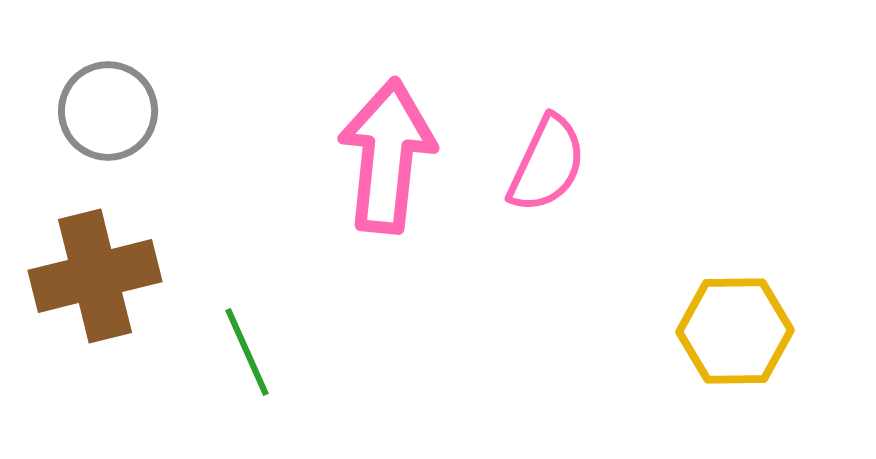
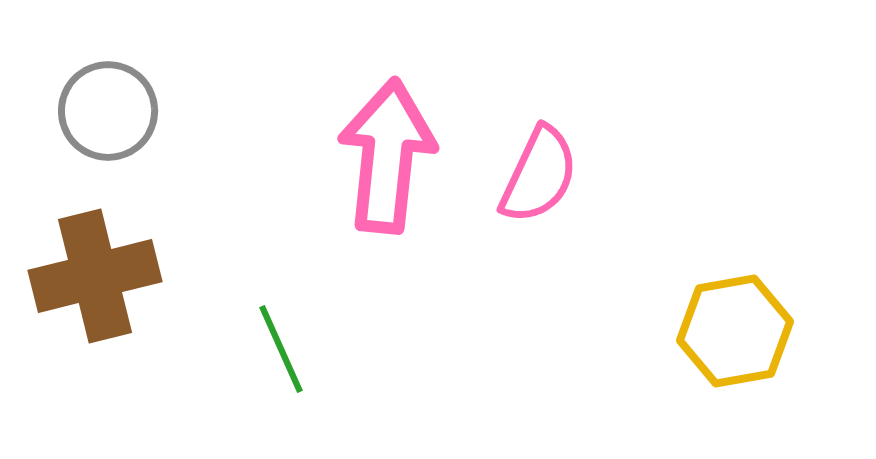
pink semicircle: moved 8 px left, 11 px down
yellow hexagon: rotated 9 degrees counterclockwise
green line: moved 34 px right, 3 px up
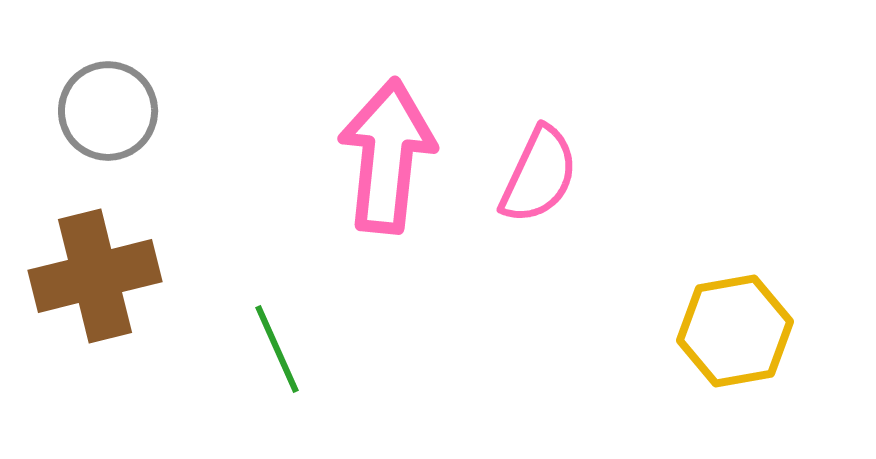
green line: moved 4 px left
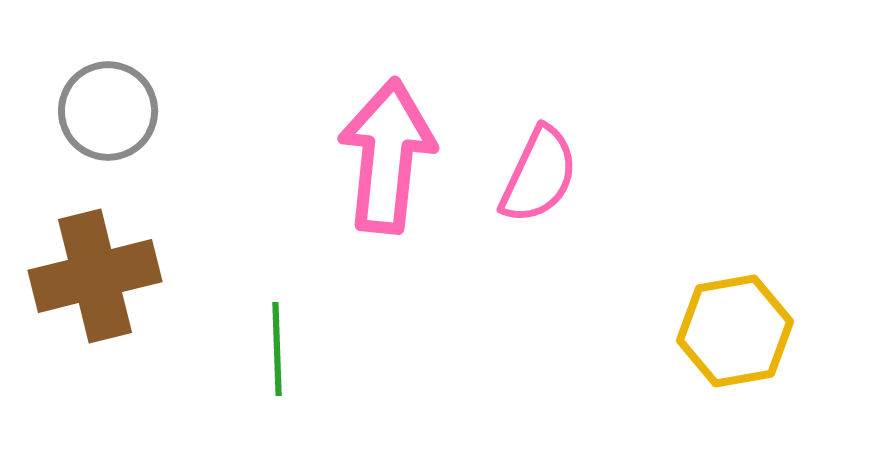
green line: rotated 22 degrees clockwise
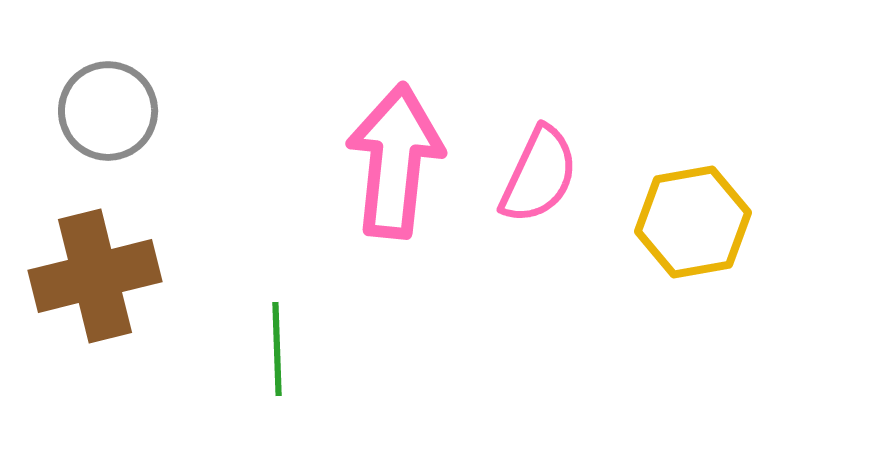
pink arrow: moved 8 px right, 5 px down
yellow hexagon: moved 42 px left, 109 px up
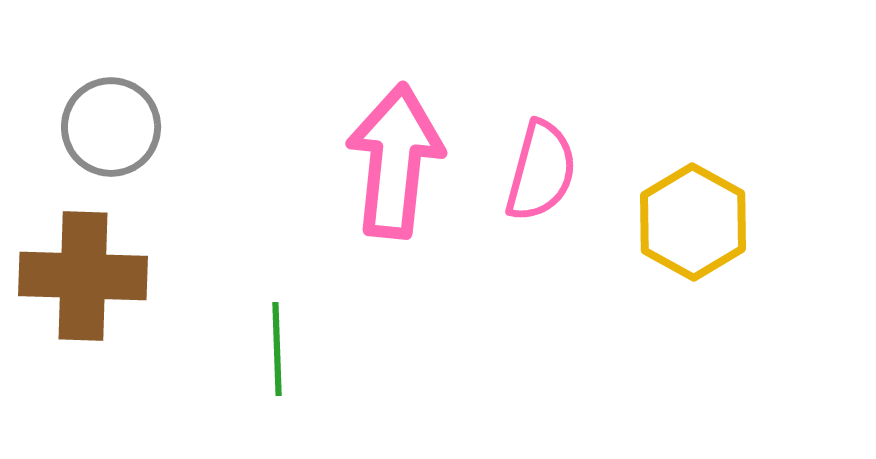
gray circle: moved 3 px right, 16 px down
pink semicircle: moved 2 px right, 4 px up; rotated 10 degrees counterclockwise
yellow hexagon: rotated 21 degrees counterclockwise
brown cross: moved 12 px left; rotated 16 degrees clockwise
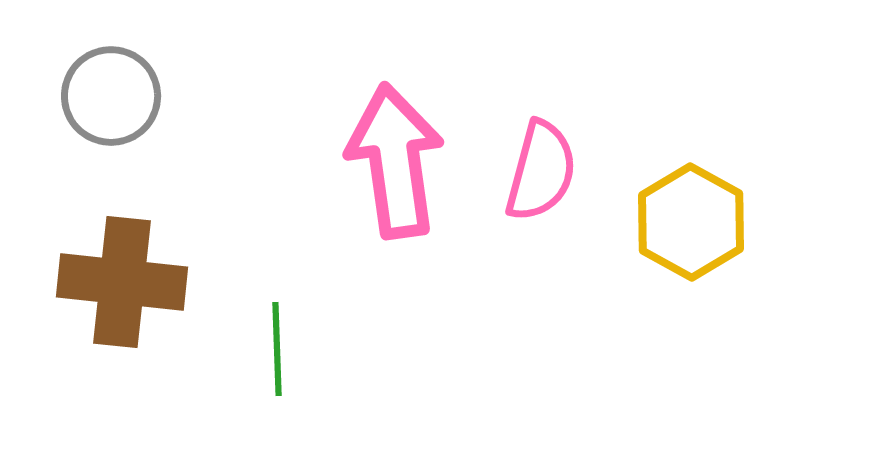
gray circle: moved 31 px up
pink arrow: rotated 14 degrees counterclockwise
yellow hexagon: moved 2 px left
brown cross: moved 39 px right, 6 px down; rotated 4 degrees clockwise
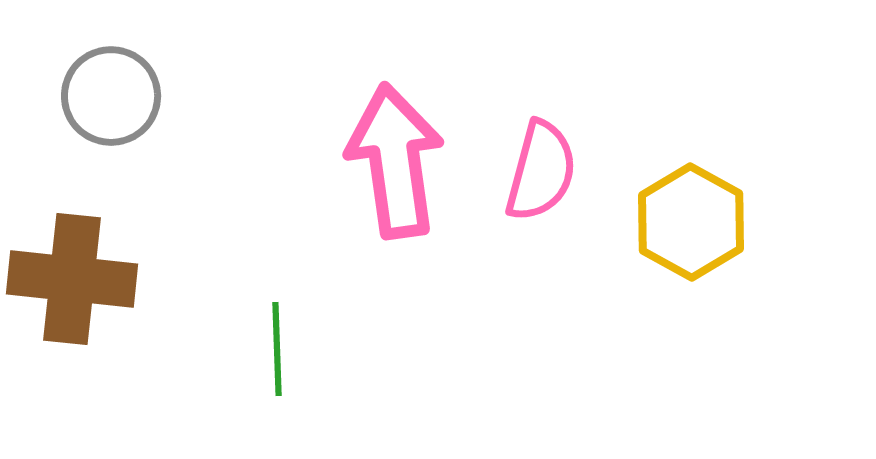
brown cross: moved 50 px left, 3 px up
